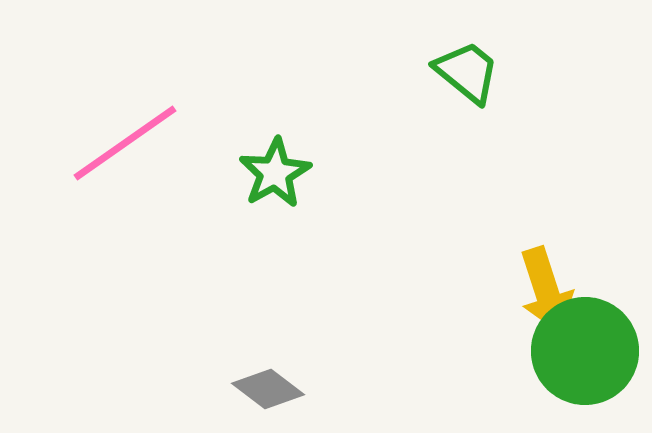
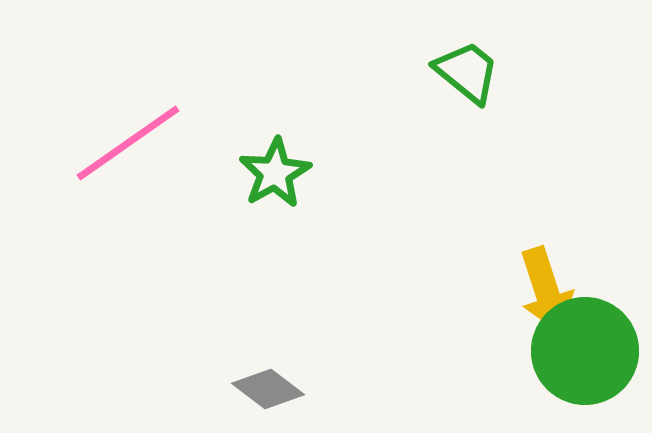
pink line: moved 3 px right
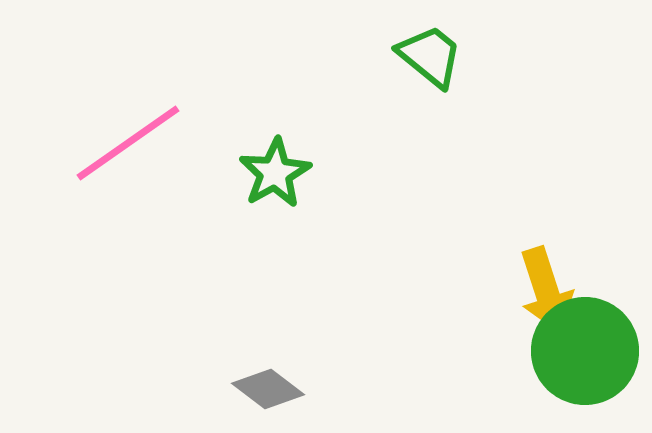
green trapezoid: moved 37 px left, 16 px up
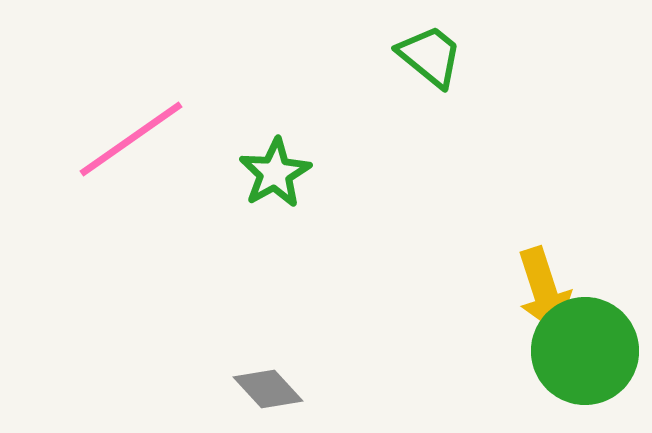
pink line: moved 3 px right, 4 px up
yellow arrow: moved 2 px left
gray diamond: rotated 10 degrees clockwise
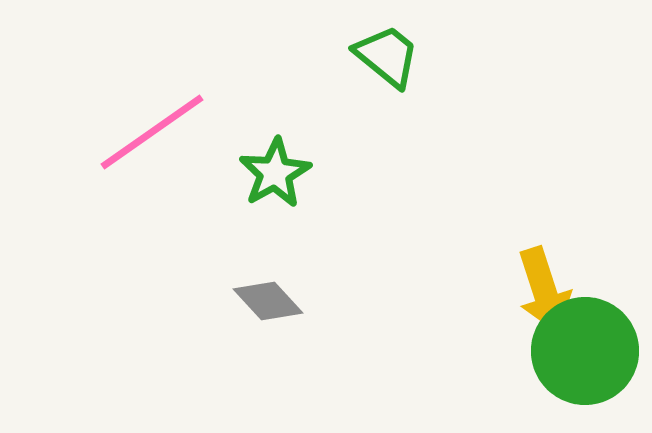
green trapezoid: moved 43 px left
pink line: moved 21 px right, 7 px up
gray diamond: moved 88 px up
